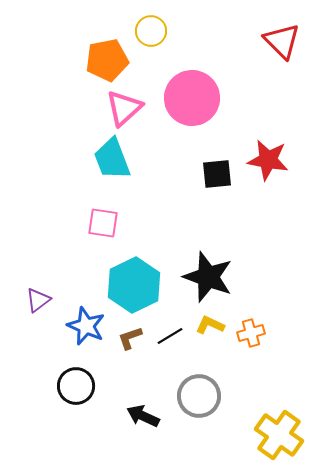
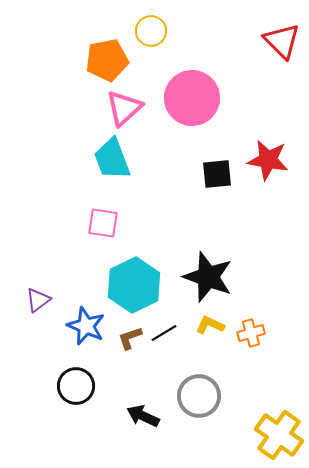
black line: moved 6 px left, 3 px up
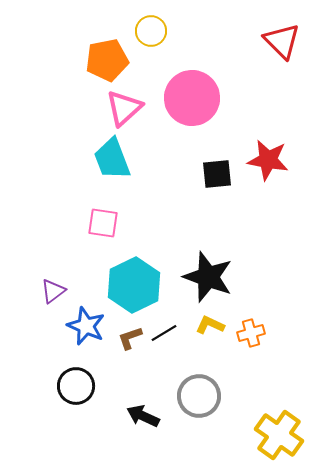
purple triangle: moved 15 px right, 9 px up
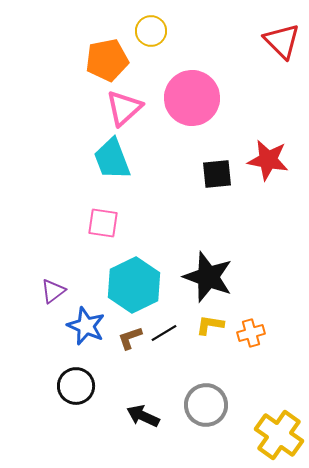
yellow L-shape: rotated 16 degrees counterclockwise
gray circle: moved 7 px right, 9 px down
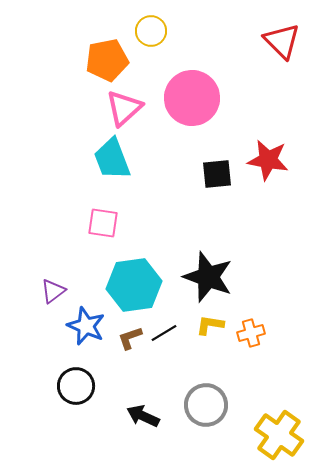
cyan hexagon: rotated 18 degrees clockwise
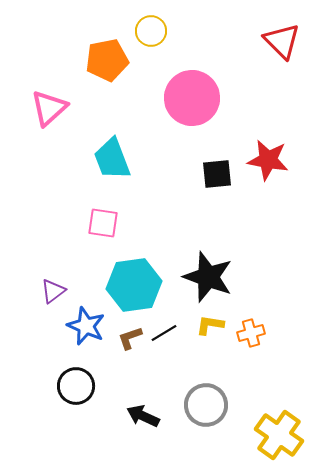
pink triangle: moved 75 px left
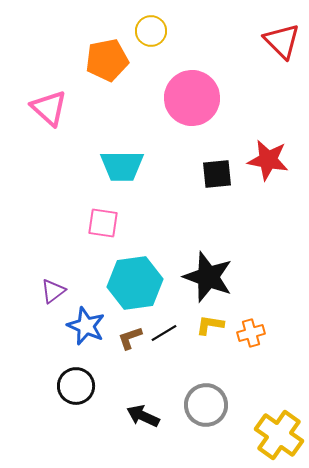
pink triangle: rotated 36 degrees counterclockwise
cyan trapezoid: moved 10 px right, 7 px down; rotated 69 degrees counterclockwise
cyan hexagon: moved 1 px right, 2 px up
